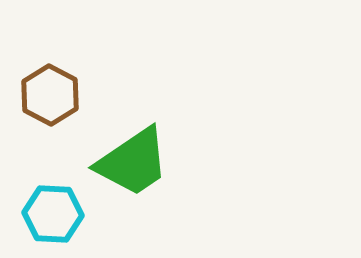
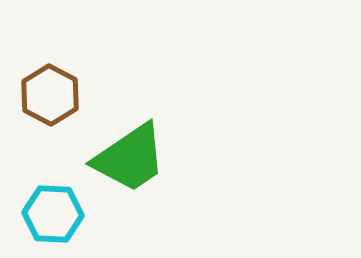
green trapezoid: moved 3 px left, 4 px up
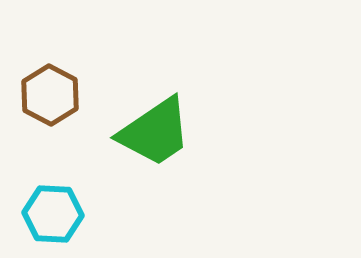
green trapezoid: moved 25 px right, 26 px up
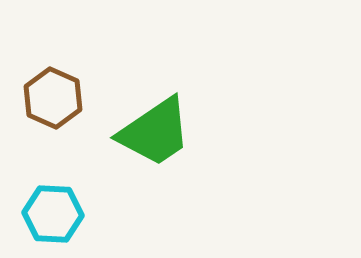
brown hexagon: moved 3 px right, 3 px down; rotated 4 degrees counterclockwise
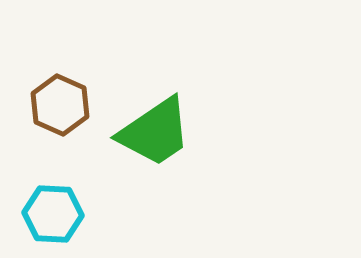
brown hexagon: moved 7 px right, 7 px down
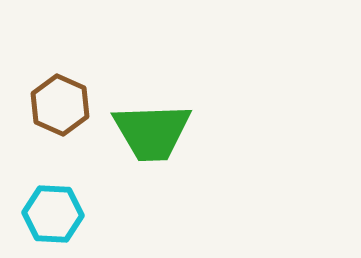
green trapezoid: moved 3 px left; rotated 32 degrees clockwise
